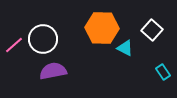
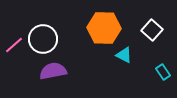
orange hexagon: moved 2 px right
cyan triangle: moved 1 px left, 7 px down
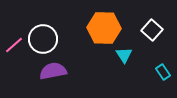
cyan triangle: rotated 30 degrees clockwise
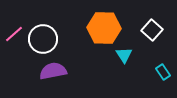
pink line: moved 11 px up
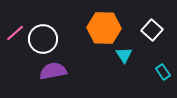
pink line: moved 1 px right, 1 px up
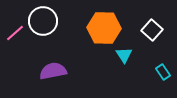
white circle: moved 18 px up
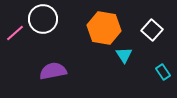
white circle: moved 2 px up
orange hexagon: rotated 8 degrees clockwise
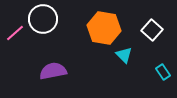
cyan triangle: rotated 12 degrees counterclockwise
